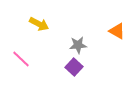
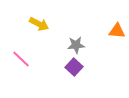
orange triangle: rotated 24 degrees counterclockwise
gray star: moved 2 px left
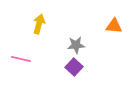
yellow arrow: rotated 102 degrees counterclockwise
orange triangle: moved 3 px left, 5 px up
pink line: rotated 30 degrees counterclockwise
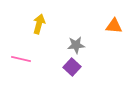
purple square: moved 2 px left
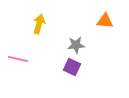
orange triangle: moved 9 px left, 5 px up
pink line: moved 3 px left
purple square: rotated 18 degrees counterclockwise
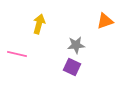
orange triangle: rotated 24 degrees counterclockwise
pink line: moved 1 px left, 5 px up
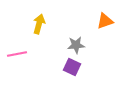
pink line: rotated 24 degrees counterclockwise
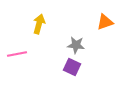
orange triangle: moved 1 px down
gray star: rotated 12 degrees clockwise
